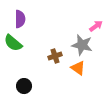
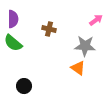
purple semicircle: moved 7 px left
pink arrow: moved 6 px up
gray star: moved 3 px right, 1 px down; rotated 10 degrees counterclockwise
brown cross: moved 6 px left, 27 px up; rotated 32 degrees clockwise
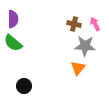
pink arrow: moved 1 px left, 4 px down; rotated 80 degrees counterclockwise
brown cross: moved 25 px right, 5 px up
orange triangle: rotated 35 degrees clockwise
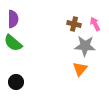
orange triangle: moved 2 px right, 1 px down
black circle: moved 8 px left, 4 px up
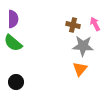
brown cross: moved 1 px left, 1 px down
gray star: moved 2 px left
